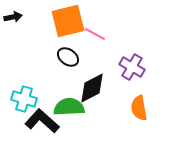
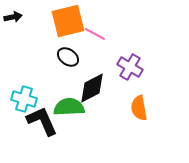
purple cross: moved 2 px left
black L-shape: rotated 24 degrees clockwise
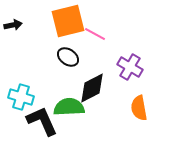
black arrow: moved 8 px down
cyan cross: moved 3 px left, 2 px up
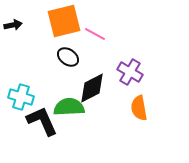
orange square: moved 4 px left
purple cross: moved 5 px down
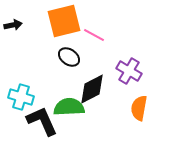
pink line: moved 1 px left, 1 px down
black ellipse: moved 1 px right
purple cross: moved 1 px left, 1 px up
black diamond: moved 1 px down
orange semicircle: rotated 20 degrees clockwise
